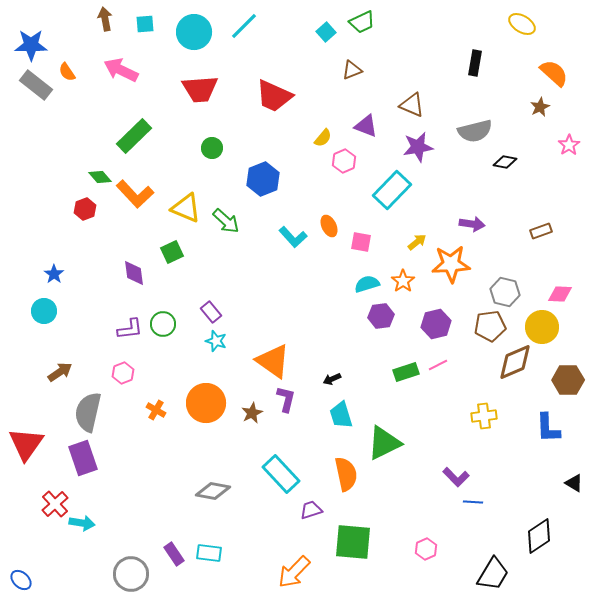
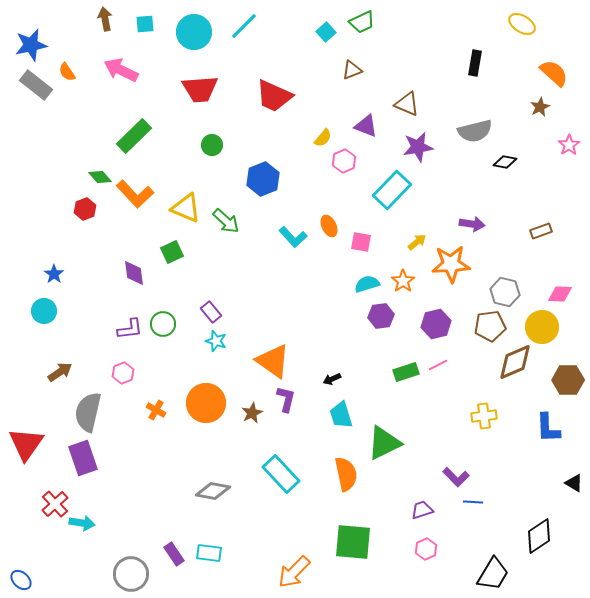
blue star at (31, 45): rotated 12 degrees counterclockwise
brown triangle at (412, 105): moved 5 px left, 1 px up
green circle at (212, 148): moved 3 px up
purple trapezoid at (311, 510): moved 111 px right
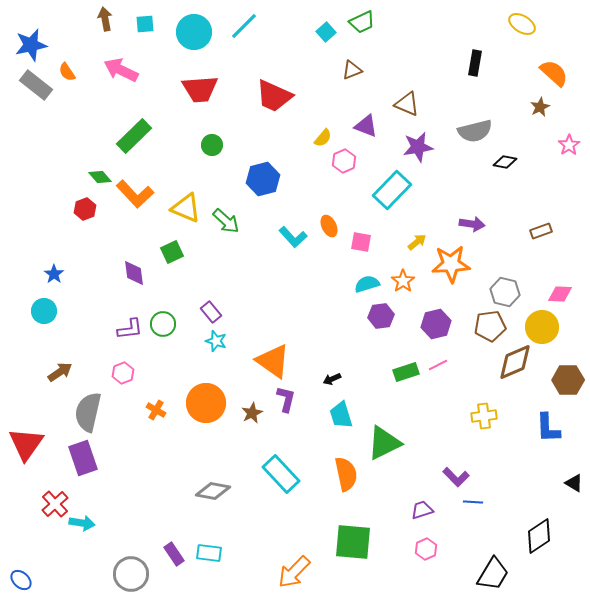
blue hexagon at (263, 179): rotated 8 degrees clockwise
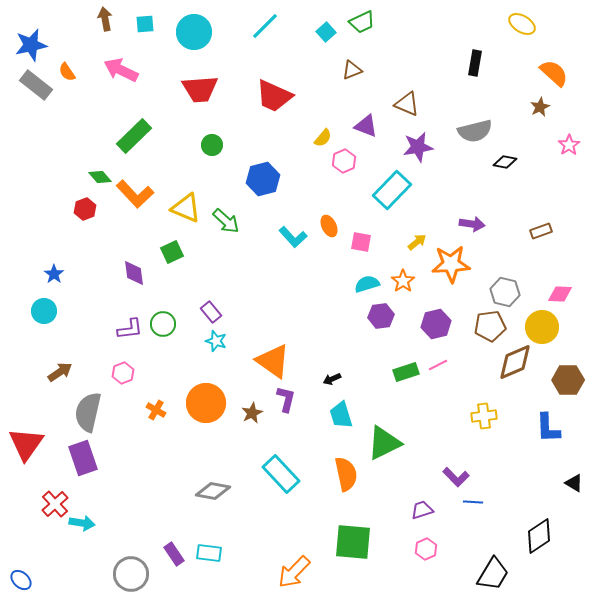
cyan line at (244, 26): moved 21 px right
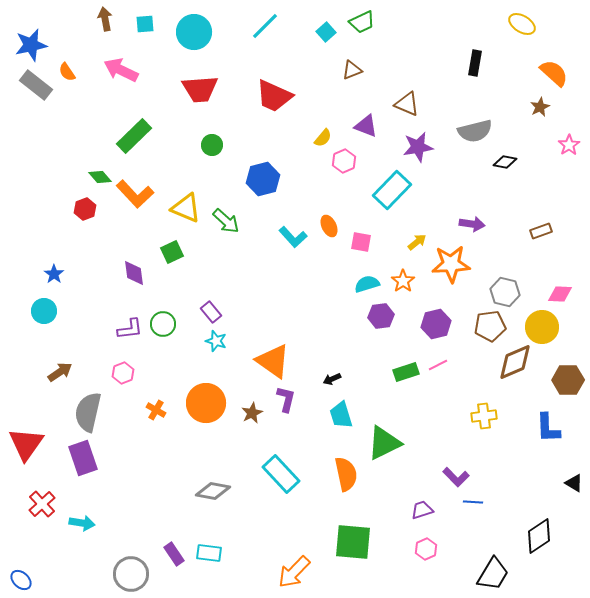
red cross at (55, 504): moved 13 px left
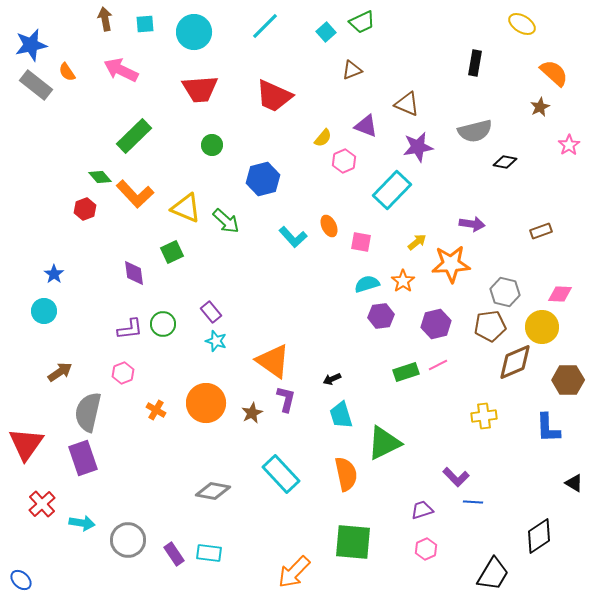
gray circle at (131, 574): moved 3 px left, 34 px up
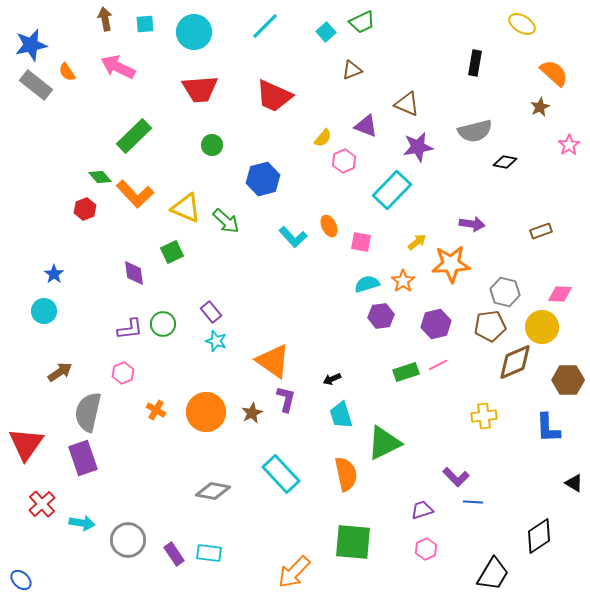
pink arrow at (121, 70): moved 3 px left, 3 px up
orange circle at (206, 403): moved 9 px down
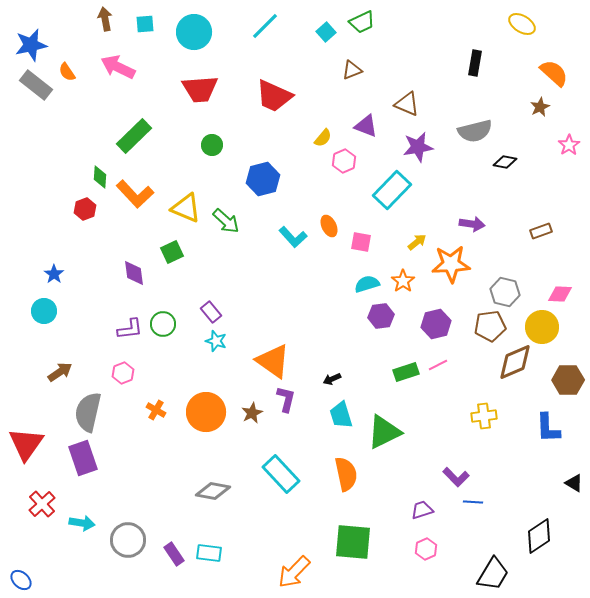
green diamond at (100, 177): rotated 45 degrees clockwise
green triangle at (384, 443): moved 11 px up
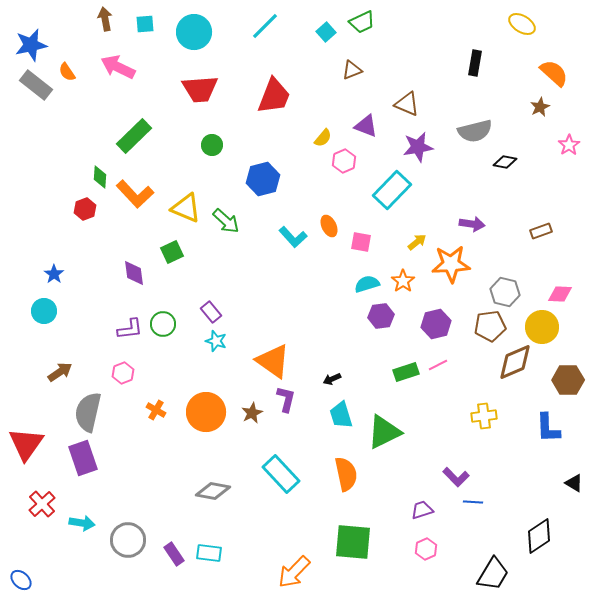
red trapezoid at (274, 96): rotated 93 degrees counterclockwise
